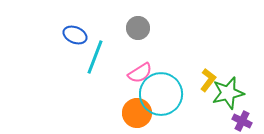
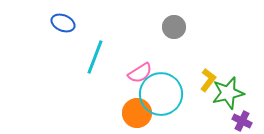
gray circle: moved 36 px right, 1 px up
blue ellipse: moved 12 px left, 12 px up
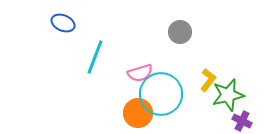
gray circle: moved 6 px right, 5 px down
pink semicircle: rotated 15 degrees clockwise
green star: moved 2 px down
orange circle: moved 1 px right
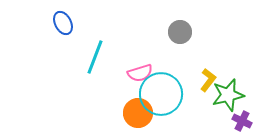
blue ellipse: rotated 40 degrees clockwise
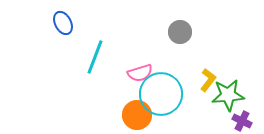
green star: rotated 8 degrees clockwise
orange circle: moved 1 px left, 2 px down
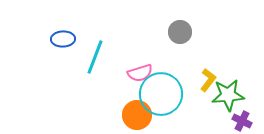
blue ellipse: moved 16 px down; rotated 65 degrees counterclockwise
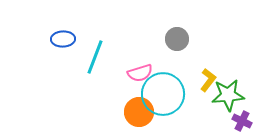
gray circle: moved 3 px left, 7 px down
cyan circle: moved 2 px right
orange circle: moved 2 px right, 3 px up
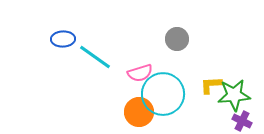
cyan line: rotated 76 degrees counterclockwise
yellow L-shape: moved 3 px right, 5 px down; rotated 130 degrees counterclockwise
green star: moved 6 px right
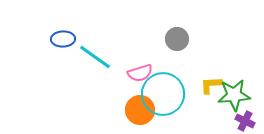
orange circle: moved 1 px right, 2 px up
purple cross: moved 3 px right
